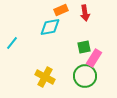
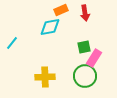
yellow cross: rotated 30 degrees counterclockwise
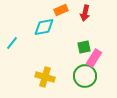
red arrow: rotated 21 degrees clockwise
cyan diamond: moved 6 px left
yellow cross: rotated 18 degrees clockwise
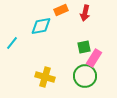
cyan diamond: moved 3 px left, 1 px up
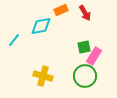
red arrow: rotated 42 degrees counterclockwise
cyan line: moved 2 px right, 3 px up
pink rectangle: moved 2 px up
yellow cross: moved 2 px left, 1 px up
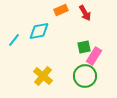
cyan diamond: moved 2 px left, 5 px down
yellow cross: rotated 24 degrees clockwise
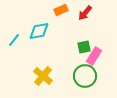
red arrow: rotated 70 degrees clockwise
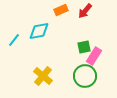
red arrow: moved 2 px up
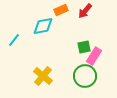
cyan diamond: moved 4 px right, 5 px up
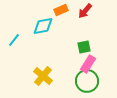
pink rectangle: moved 6 px left, 8 px down
green circle: moved 2 px right, 5 px down
